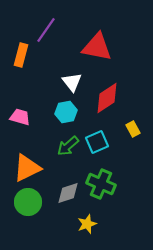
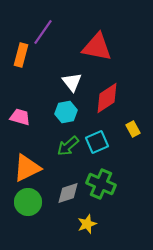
purple line: moved 3 px left, 2 px down
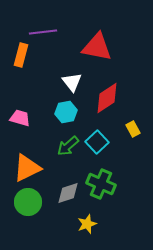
purple line: rotated 48 degrees clockwise
pink trapezoid: moved 1 px down
cyan square: rotated 20 degrees counterclockwise
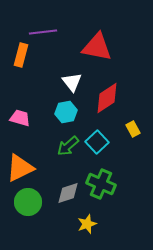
orange triangle: moved 7 px left
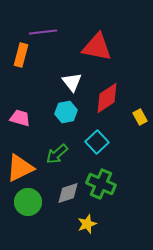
yellow rectangle: moved 7 px right, 12 px up
green arrow: moved 11 px left, 8 px down
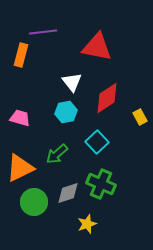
green circle: moved 6 px right
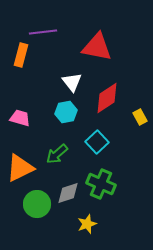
green circle: moved 3 px right, 2 px down
